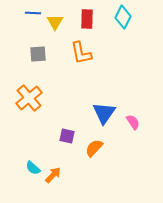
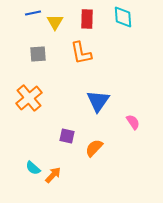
blue line: rotated 14 degrees counterclockwise
cyan diamond: rotated 30 degrees counterclockwise
blue triangle: moved 6 px left, 12 px up
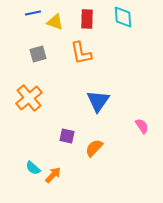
yellow triangle: rotated 42 degrees counterclockwise
gray square: rotated 12 degrees counterclockwise
pink semicircle: moved 9 px right, 4 px down
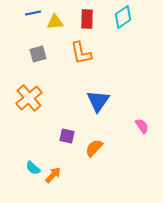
cyan diamond: rotated 60 degrees clockwise
yellow triangle: rotated 24 degrees counterclockwise
